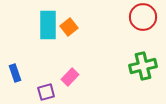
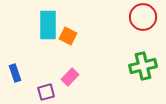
orange square: moved 1 px left, 9 px down; rotated 24 degrees counterclockwise
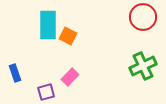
green cross: rotated 12 degrees counterclockwise
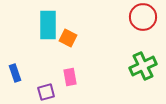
orange square: moved 2 px down
pink rectangle: rotated 54 degrees counterclockwise
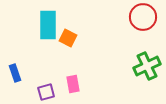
green cross: moved 4 px right
pink rectangle: moved 3 px right, 7 px down
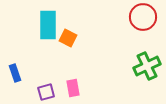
pink rectangle: moved 4 px down
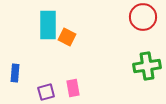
orange square: moved 1 px left, 1 px up
green cross: rotated 16 degrees clockwise
blue rectangle: rotated 24 degrees clockwise
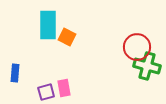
red circle: moved 6 px left, 30 px down
green cross: rotated 24 degrees clockwise
pink rectangle: moved 9 px left
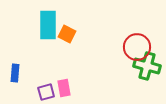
orange square: moved 3 px up
